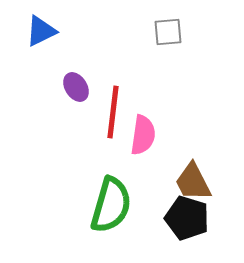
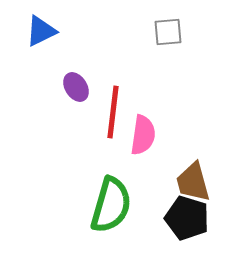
brown trapezoid: rotated 12 degrees clockwise
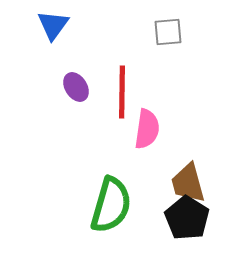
blue triangle: moved 12 px right, 6 px up; rotated 28 degrees counterclockwise
red line: moved 9 px right, 20 px up; rotated 6 degrees counterclockwise
pink semicircle: moved 4 px right, 6 px up
brown trapezoid: moved 5 px left, 1 px down
black pentagon: rotated 15 degrees clockwise
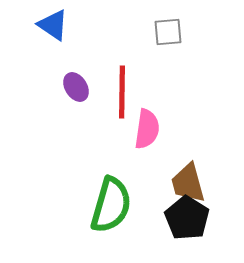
blue triangle: rotated 32 degrees counterclockwise
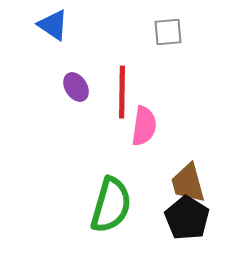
pink semicircle: moved 3 px left, 3 px up
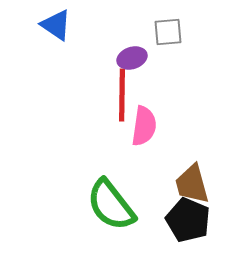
blue triangle: moved 3 px right
purple ellipse: moved 56 px right, 29 px up; rotated 76 degrees counterclockwise
red line: moved 3 px down
brown trapezoid: moved 4 px right, 1 px down
green semicircle: rotated 126 degrees clockwise
black pentagon: moved 1 px right, 2 px down; rotated 9 degrees counterclockwise
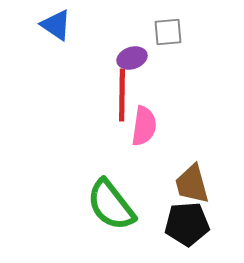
black pentagon: moved 1 px left, 4 px down; rotated 27 degrees counterclockwise
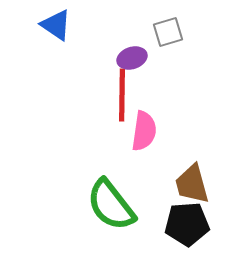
gray square: rotated 12 degrees counterclockwise
pink semicircle: moved 5 px down
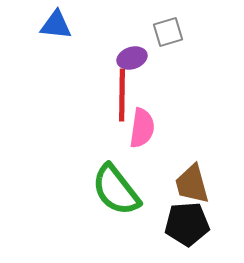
blue triangle: rotated 28 degrees counterclockwise
pink semicircle: moved 2 px left, 3 px up
green semicircle: moved 5 px right, 15 px up
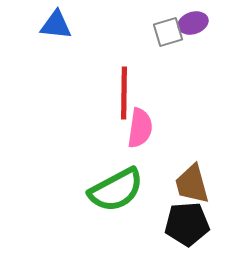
purple ellipse: moved 61 px right, 35 px up
red line: moved 2 px right, 2 px up
pink semicircle: moved 2 px left
green semicircle: rotated 80 degrees counterclockwise
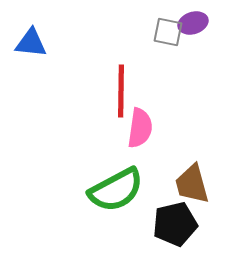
blue triangle: moved 25 px left, 18 px down
gray square: rotated 28 degrees clockwise
red line: moved 3 px left, 2 px up
black pentagon: moved 12 px left; rotated 9 degrees counterclockwise
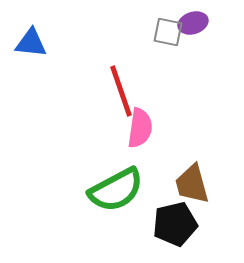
red line: rotated 20 degrees counterclockwise
